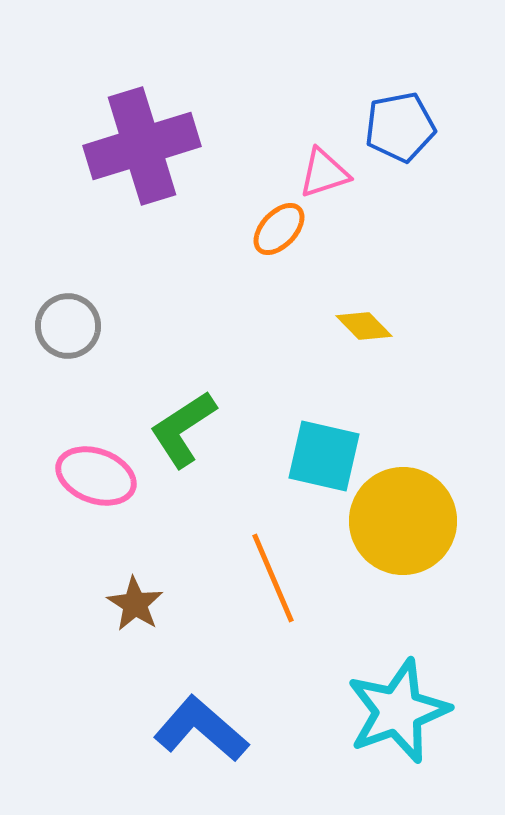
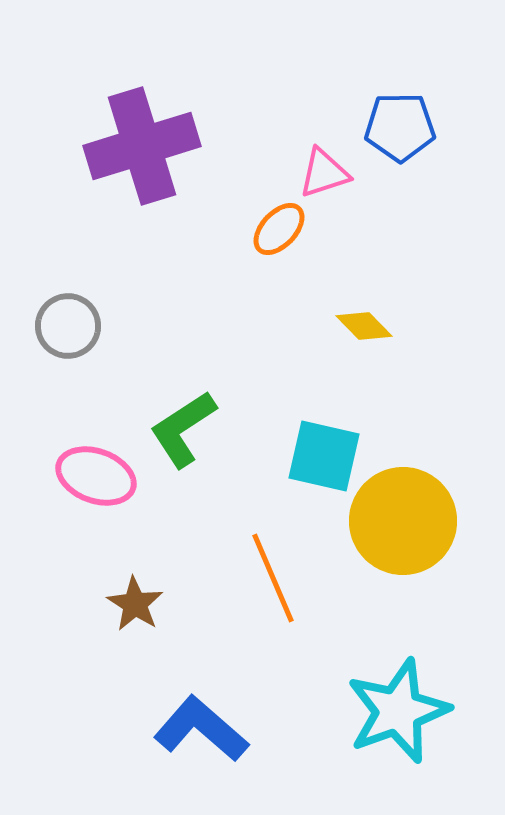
blue pentagon: rotated 10 degrees clockwise
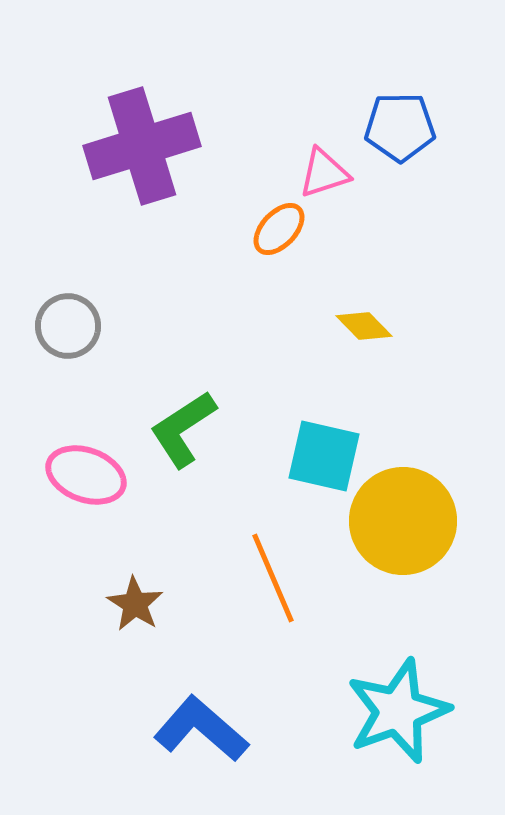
pink ellipse: moved 10 px left, 1 px up
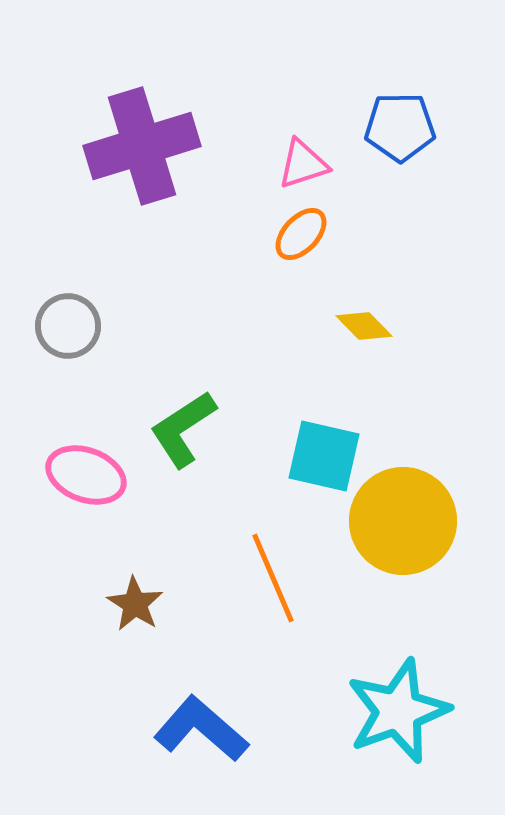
pink triangle: moved 21 px left, 9 px up
orange ellipse: moved 22 px right, 5 px down
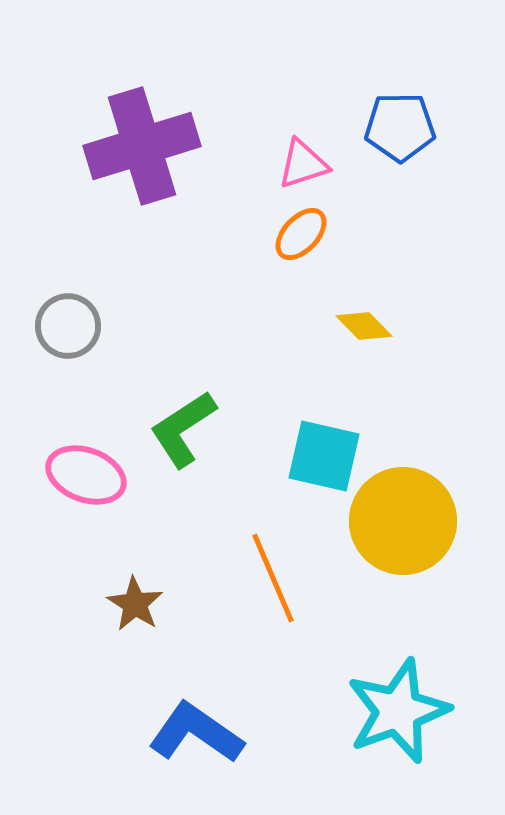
blue L-shape: moved 5 px left, 4 px down; rotated 6 degrees counterclockwise
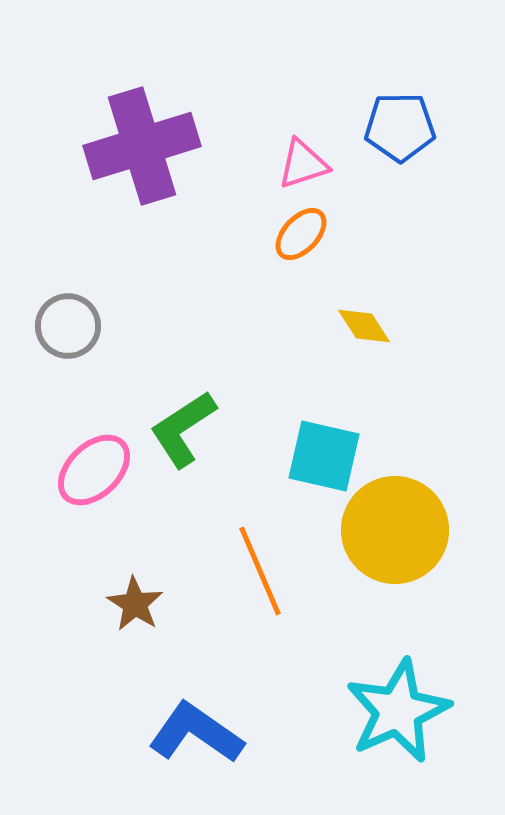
yellow diamond: rotated 12 degrees clockwise
pink ellipse: moved 8 px right, 5 px up; rotated 64 degrees counterclockwise
yellow circle: moved 8 px left, 9 px down
orange line: moved 13 px left, 7 px up
cyan star: rotated 4 degrees counterclockwise
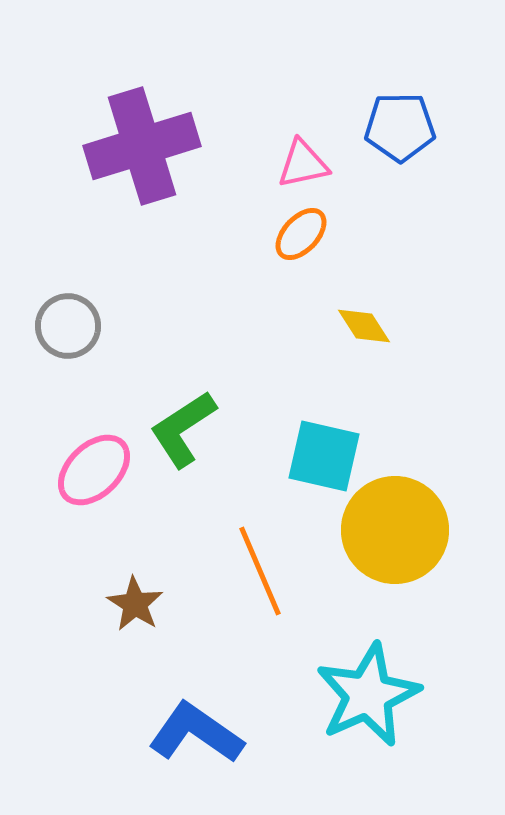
pink triangle: rotated 6 degrees clockwise
cyan star: moved 30 px left, 16 px up
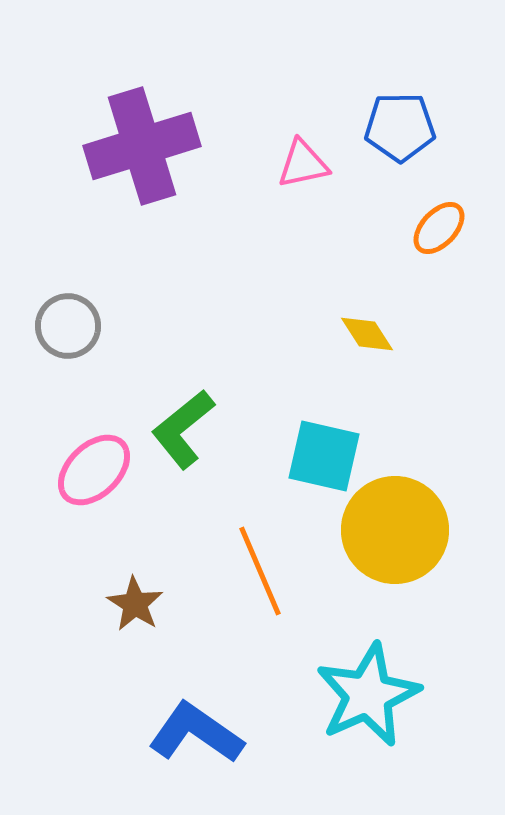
orange ellipse: moved 138 px right, 6 px up
yellow diamond: moved 3 px right, 8 px down
green L-shape: rotated 6 degrees counterclockwise
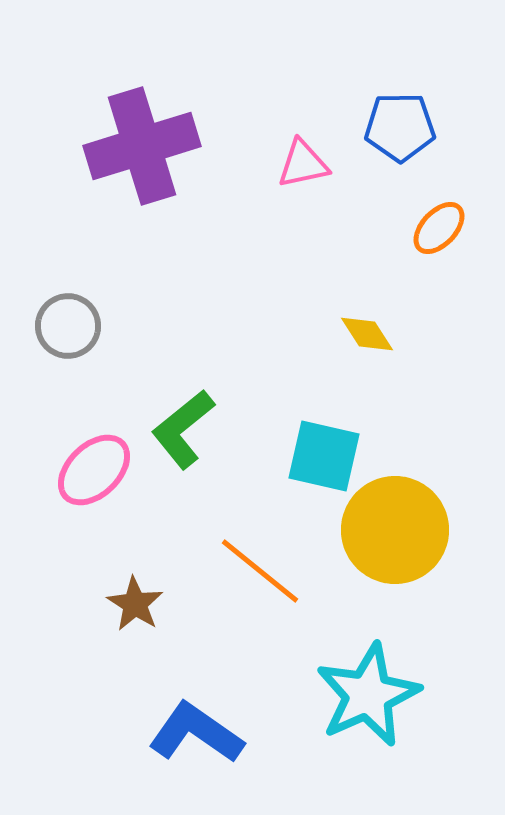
orange line: rotated 28 degrees counterclockwise
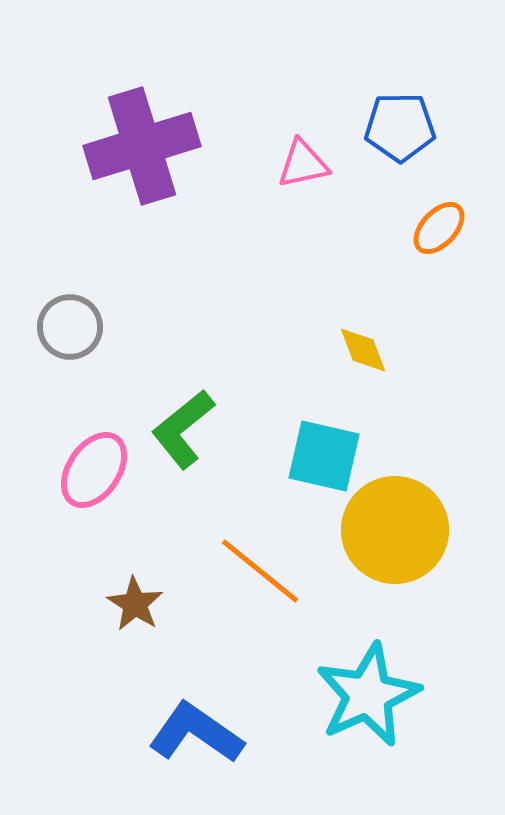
gray circle: moved 2 px right, 1 px down
yellow diamond: moved 4 px left, 16 px down; rotated 12 degrees clockwise
pink ellipse: rotated 12 degrees counterclockwise
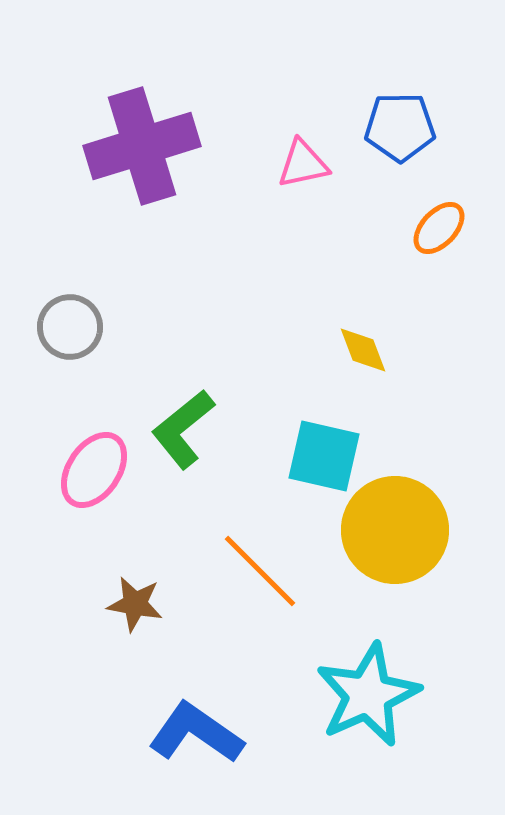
orange line: rotated 6 degrees clockwise
brown star: rotated 22 degrees counterclockwise
